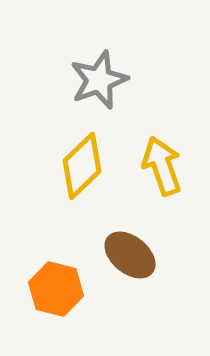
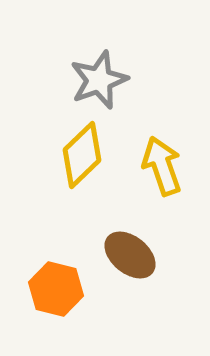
yellow diamond: moved 11 px up
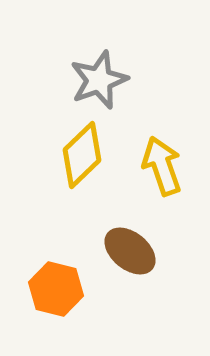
brown ellipse: moved 4 px up
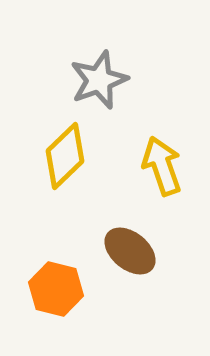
yellow diamond: moved 17 px left, 1 px down
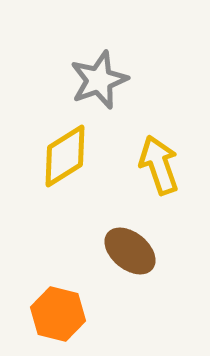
yellow diamond: rotated 12 degrees clockwise
yellow arrow: moved 3 px left, 1 px up
orange hexagon: moved 2 px right, 25 px down
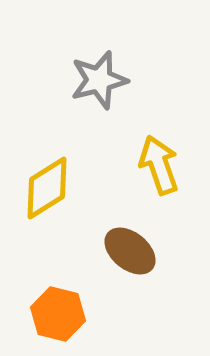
gray star: rotated 6 degrees clockwise
yellow diamond: moved 18 px left, 32 px down
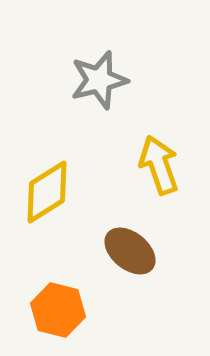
yellow diamond: moved 4 px down
orange hexagon: moved 4 px up
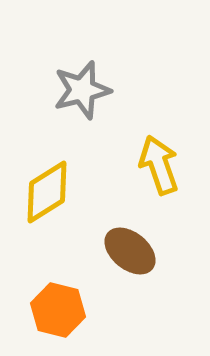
gray star: moved 17 px left, 10 px down
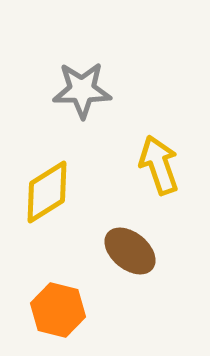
gray star: rotated 14 degrees clockwise
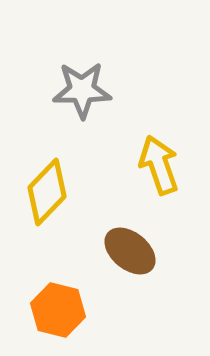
yellow diamond: rotated 14 degrees counterclockwise
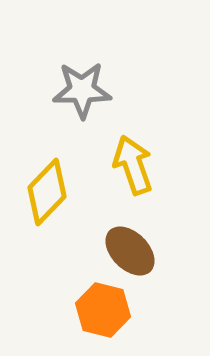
yellow arrow: moved 26 px left
brown ellipse: rotated 6 degrees clockwise
orange hexagon: moved 45 px right
